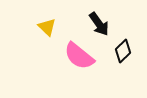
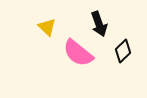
black arrow: rotated 15 degrees clockwise
pink semicircle: moved 1 px left, 3 px up
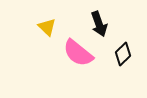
black diamond: moved 3 px down
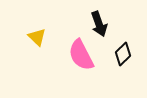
yellow triangle: moved 10 px left, 10 px down
pink semicircle: moved 3 px right, 2 px down; rotated 24 degrees clockwise
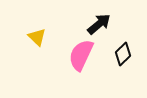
black arrow: rotated 110 degrees counterclockwise
pink semicircle: rotated 52 degrees clockwise
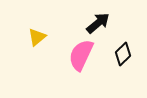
black arrow: moved 1 px left, 1 px up
yellow triangle: rotated 36 degrees clockwise
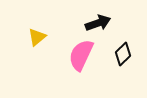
black arrow: rotated 20 degrees clockwise
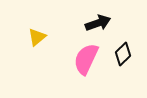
pink semicircle: moved 5 px right, 4 px down
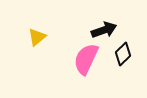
black arrow: moved 6 px right, 7 px down
